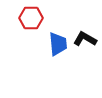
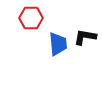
black L-shape: moved 2 px up; rotated 20 degrees counterclockwise
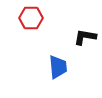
blue trapezoid: moved 23 px down
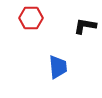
black L-shape: moved 11 px up
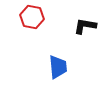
red hexagon: moved 1 px right, 1 px up; rotated 10 degrees clockwise
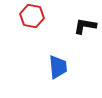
red hexagon: moved 1 px up
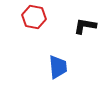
red hexagon: moved 2 px right, 1 px down
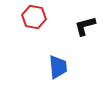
black L-shape: rotated 25 degrees counterclockwise
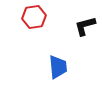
red hexagon: rotated 20 degrees counterclockwise
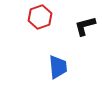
red hexagon: moved 6 px right; rotated 10 degrees counterclockwise
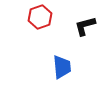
blue trapezoid: moved 4 px right
